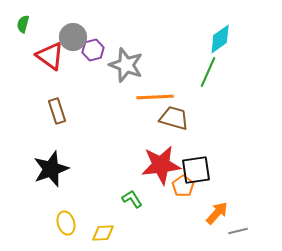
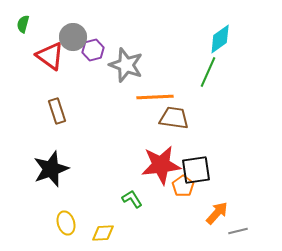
brown trapezoid: rotated 8 degrees counterclockwise
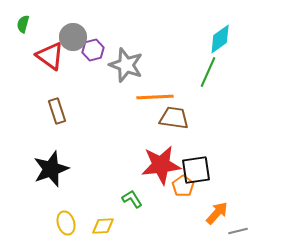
yellow diamond: moved 7 px up
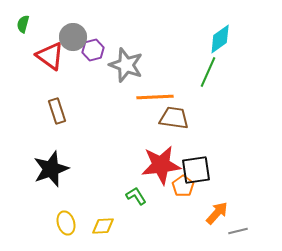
green L-shape: moved 4 px right, 3 px up
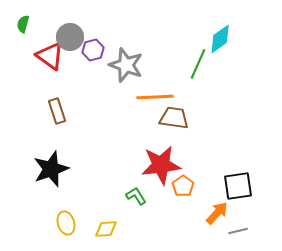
gray circle: moved 3 px left
green line: moved 10 px left, 8 px up
black square: moved 42 px right, 16 px down
yellow diamond: moved 3 px right, 3 px down
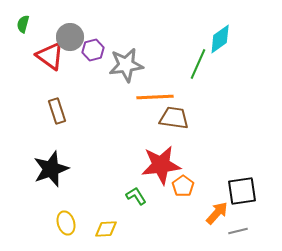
gray star: rotated 28 degrees counterclockwise
black square: moved 4 px right, 5 px down
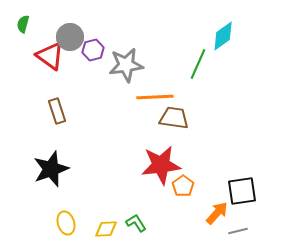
cyan diamond: moved 3 px right, 3 px up
green L-shape: moved 27 px down
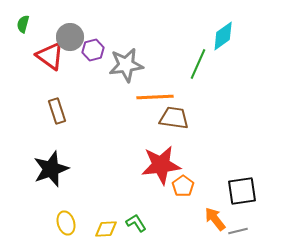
orange arrow: moved 2 px left, 6 px down; rotated 80 degrees counterclockwise
